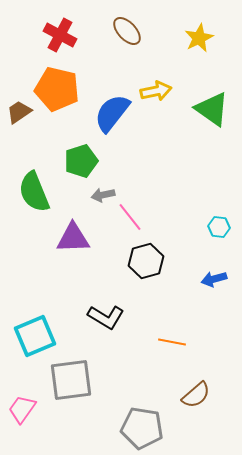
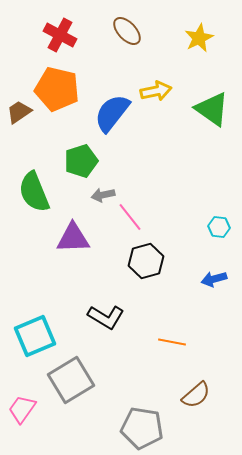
gray square: rotated 24 degrees counterclockwise
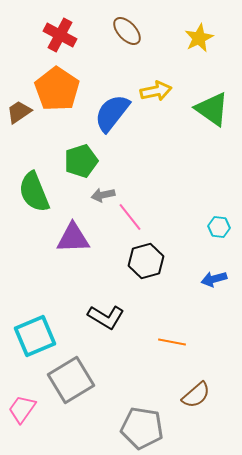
orange pentagon: rotated 21 degrees clockwise
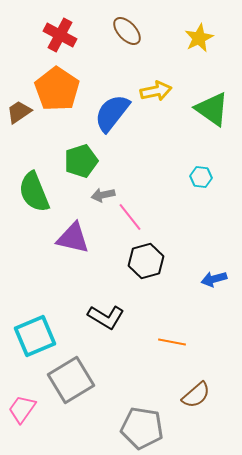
cyan hexagon: moved 18 px left, 50 px up
purple triangle: rotated 15 degrees clockwise
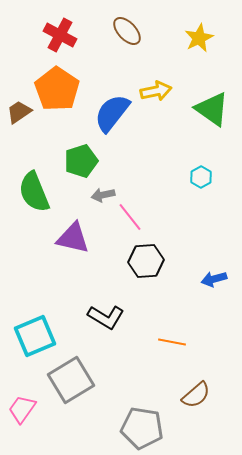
cyan hexagon: rotated 25 degrees clockwise
black hexagon: rotated 12 degrees clockwise
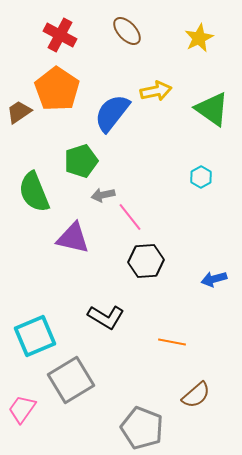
gray pentagon: rotated 12 degrees clockwise
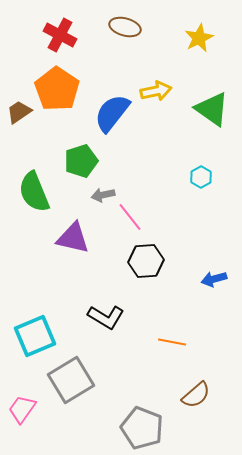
brown ellipse: moved 2 px left, 4 px up; rotated 32 degrees counterclockwise
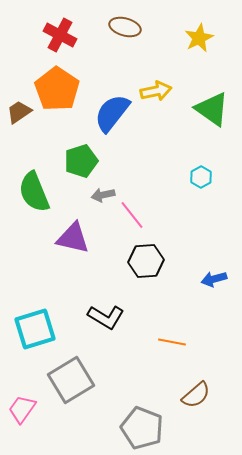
pink line: moved 2 px right, 2 px up
cyan square: moved 7 px up; rotated 6 degrees clockwise
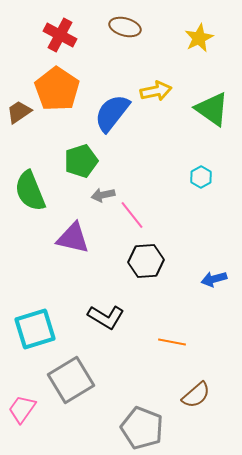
green semicircle: moved 4 px left, 1 px up
